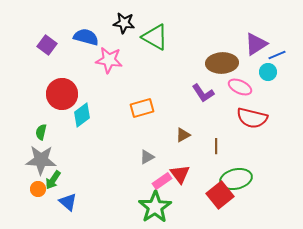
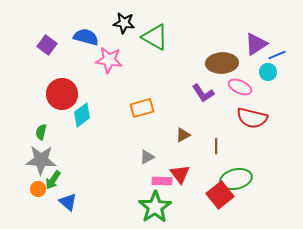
pink rectangle: rotated 36 degrees clockwise
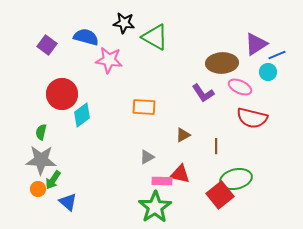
orange rectangle: moved 2 px right, 1 px up; rotated 20 degrees clockwise
red triangle: rotated 40 degrees counterclockwise
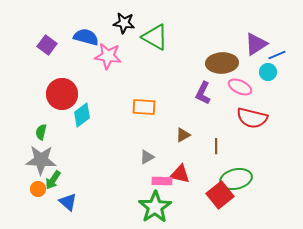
pink star: moved 1 px left, 4 px up
purple L-shape: rotated 60 degrees clockwise
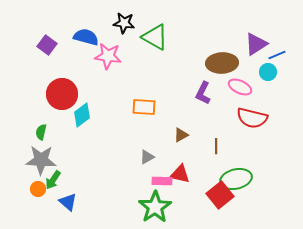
brown triangle: moved 2 px left
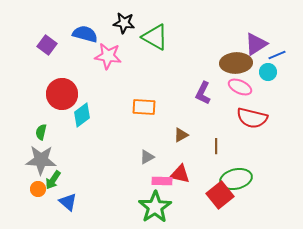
blue semicircle: moved 1 px left, 3 px up
brown ellipse: moved 14 px right
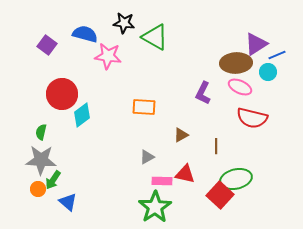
red triangle: moved 5 px right
red square: rotated 8 degrees counterclockwise
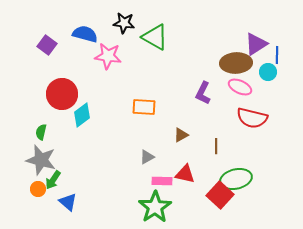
blue line: rotated 66 degrees counterclockwise
gray star: rotated 12 degrees clockwise
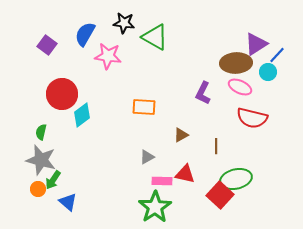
blue semicircle: rotated 75 degrees counterclockwise
blue line: rotated 42 degrees clockwise
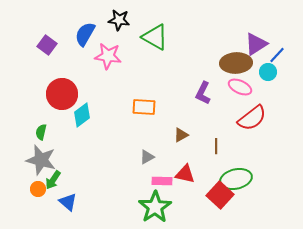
black star: moved 5 px left, 3 px up
red semicircle: rotated 52 degrees counterclockwise
